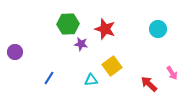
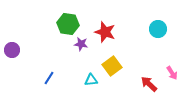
green hexagon: rotated 10 degrees clockwise
red star: moved 3 px down
purple circle: moved 3 px left, 2 px up
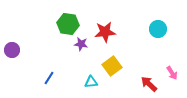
red star: rotated 25 degrees counterclockwise
cyan triangle: moved 2 px down
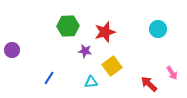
green hexagon: moved 2 px down; rotated 10 degrees counterclockwise
red star: rotated 10 degrees counterclockwise
purple star: moved 4 px right, 7 px down
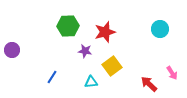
cyan circle: moved 2 px right
blue line: moved 3 px right, 1 px up
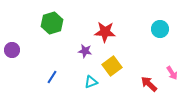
green hexagon: moved 16 px left, 3 px up; rotated 15 degrees counterclockwise
red star: rotated 20 degrees clockwise
cyan triangle: rotated 16 degrees counterclockwise
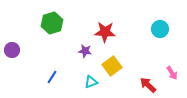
red arrow: moved 1 px left, 1 px down
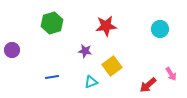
red star: moved 1 px right, 6 px up; rotated 10 degrees counterclockwise
pink arrow: moved 1 px left, 1 px down
blue line: rotated 48 degrees clockwise
red arrow: rotated 84 degrees counterclockwise
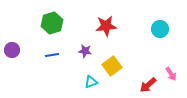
blue line: moved 22 px up
